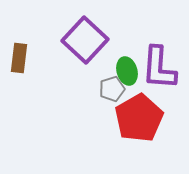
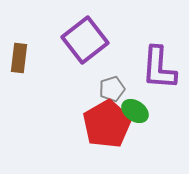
purple square: rotated 9 degrees clockwise
green ellipse: moved 8 px right, 40 px down; rotated 40 degrees counterclockwise
red pentagon: moved 32 px left, 6 px down
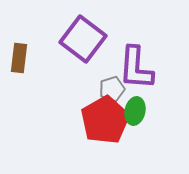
purple square: moved 2 px left, 1 px up; rotated 15 degrees counterclockwise
purple L-shape: moved 23 px left
green ellipse: rotated 68 degrees clockwise
red pentagon: moved 2 px left, 4 px up
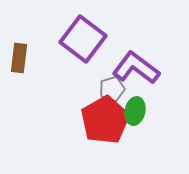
purple L-shape: rotated 123 degrees clockwise
